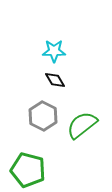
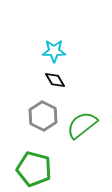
green pentagon: moved 6 px right, 1 px up
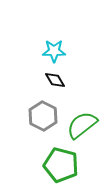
green pentagon: moved 27 px right, 4 px up
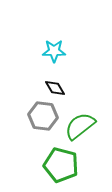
black diamond: moved 8 px down
gray hexagon: rotated 20 degrees counterclockwise
green semicircle: moved 2 px left, 1 px down
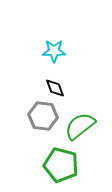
black diamond: rotated 10 degrees clockwise
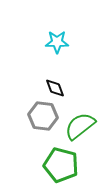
cyan star: moved 3 px right, 9 px up
